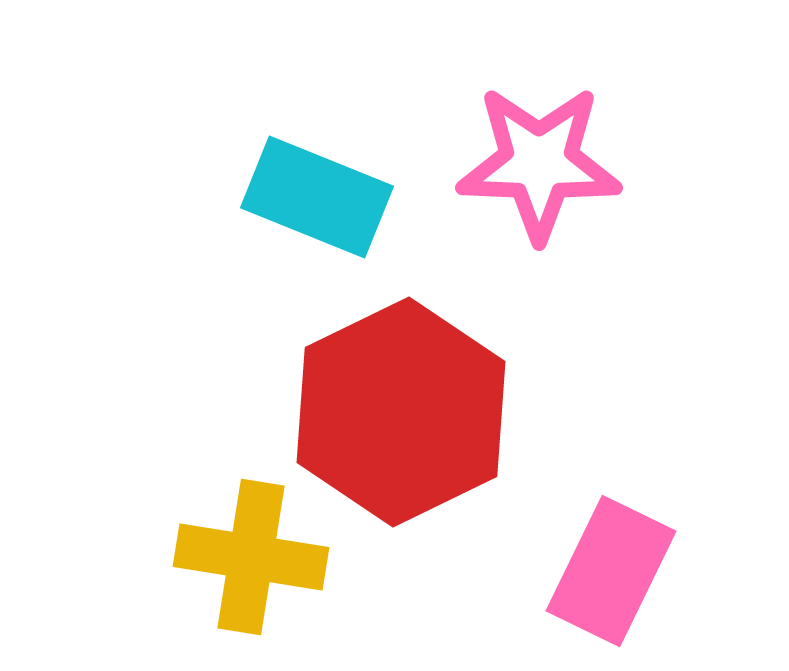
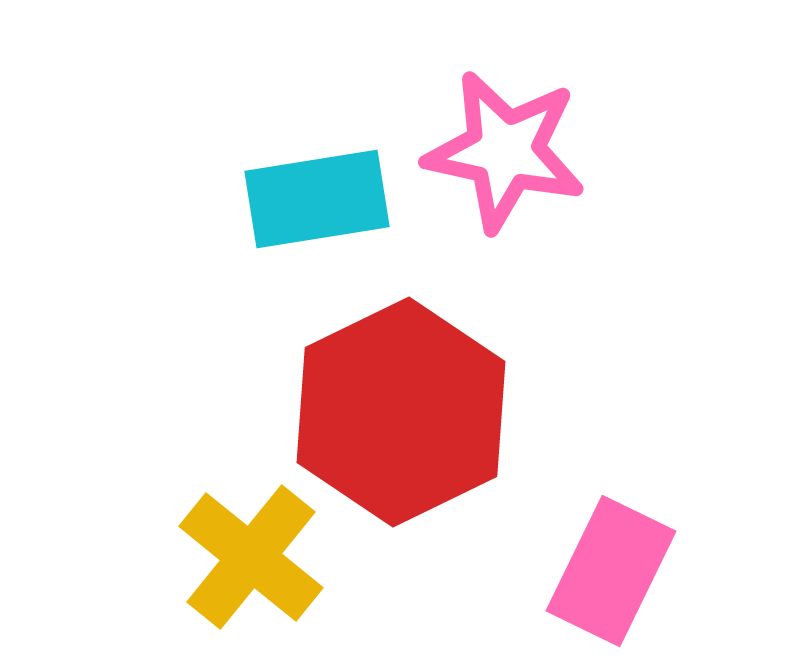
pink star: moved 34 px left, 12 px up; rotated 10 degrees clockwise
cyan rectangle: moved 2 px down; rotated 31 degrees counterclockwise
yellow cross: rotated 30 degrees clockwise
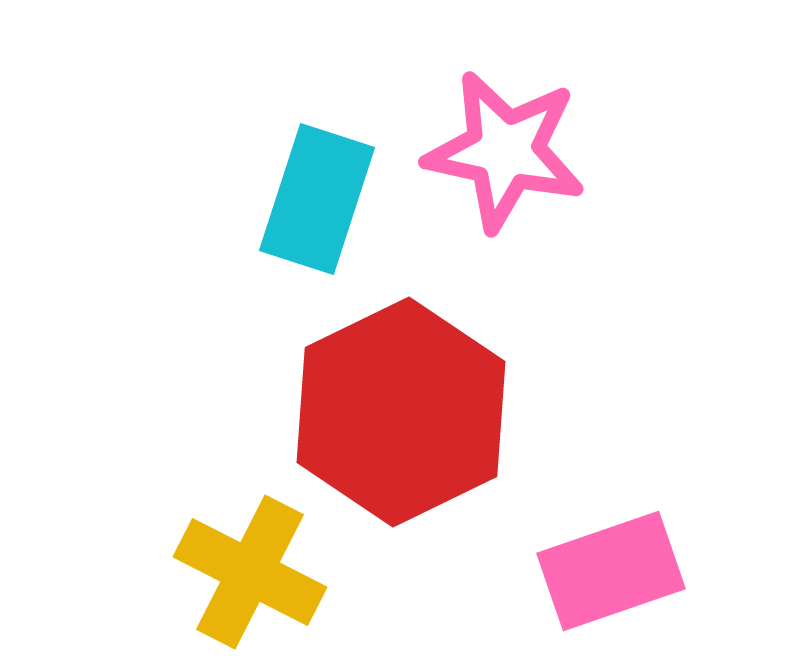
cyan rectangle: rotated 63 degrees counterclockwise
yellow cross: moved 1 px left, 15 px down; rotated 12 degrees counterclockwise
pink rectangle: rotated 45 degrees clockwise
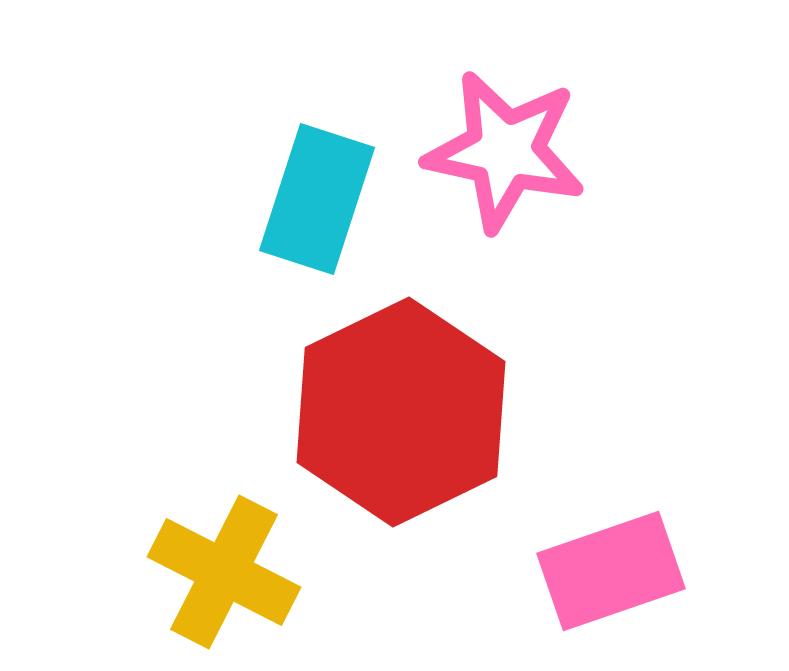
yellow cross: moved 26 px left
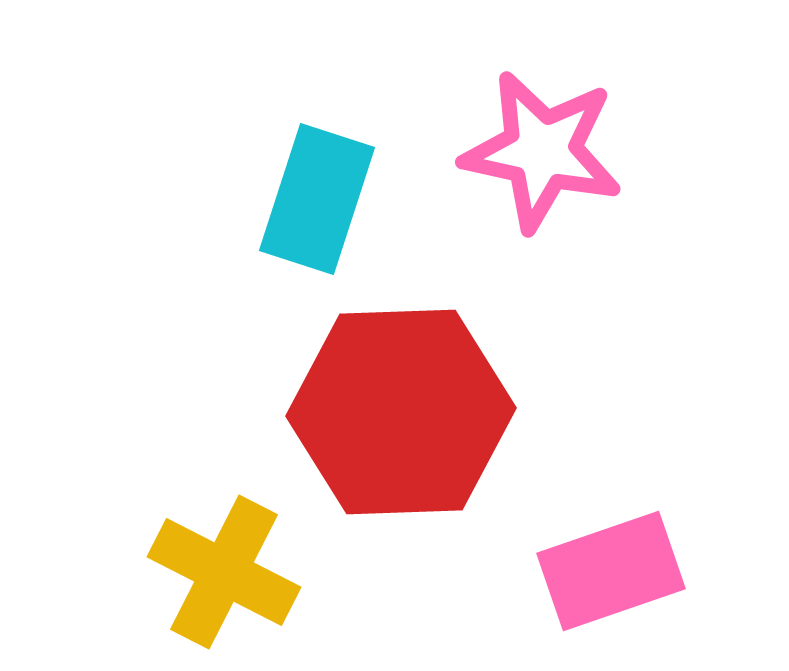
pink star: moved 37 px right
red hexagon: rotated 24 degrees clockwise
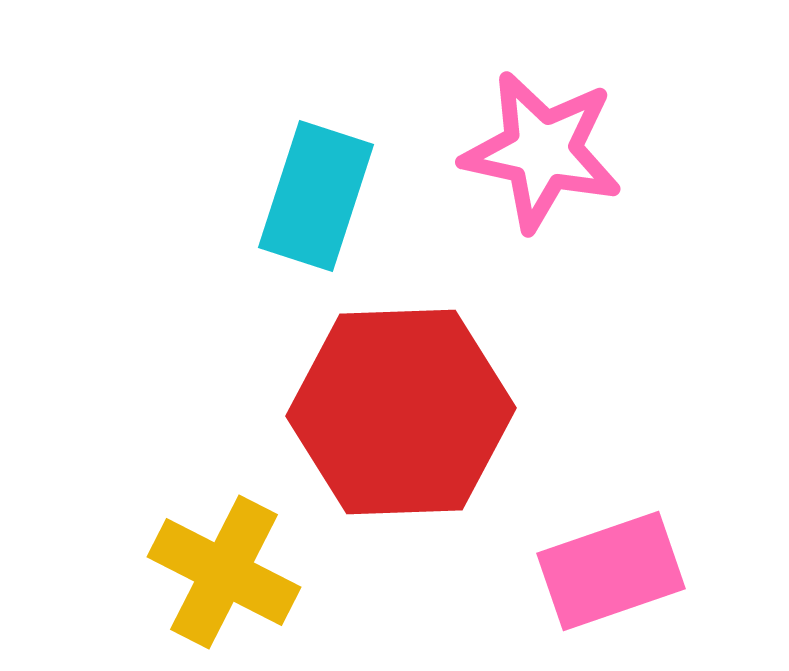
cyan rectangle: moved 1 px left, 3 px up
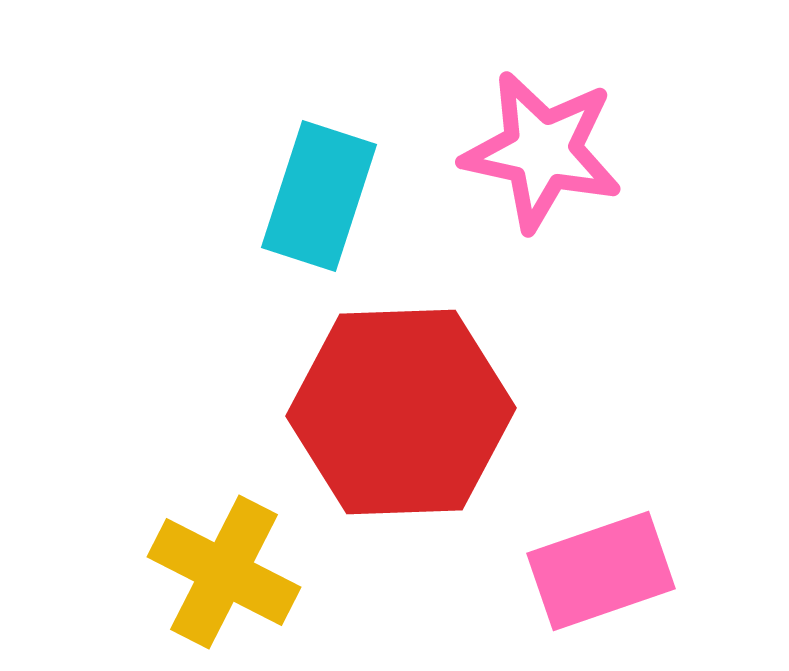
cyan rectangle: moved 3 px right
pink rectangle: moved 10 px left
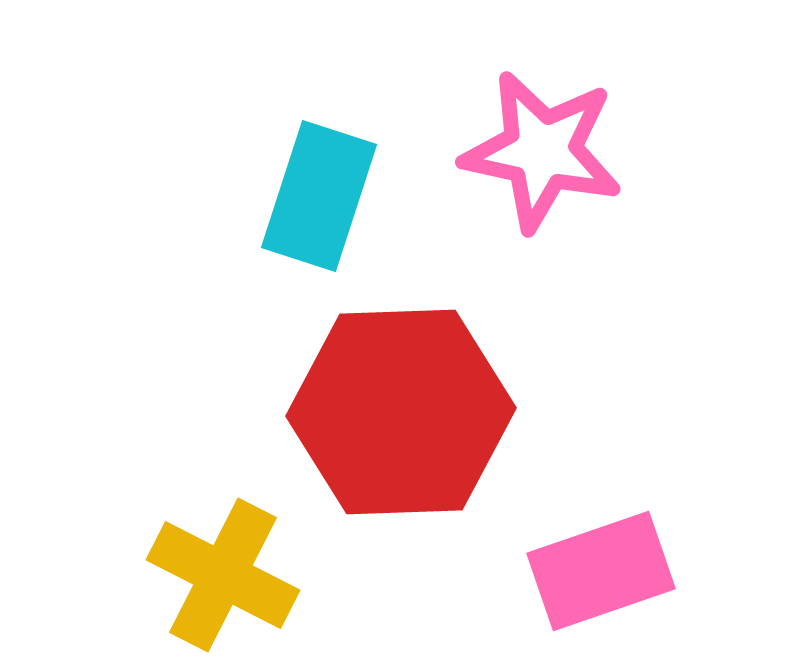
yellow cross: moved 1 px left, 3 px down
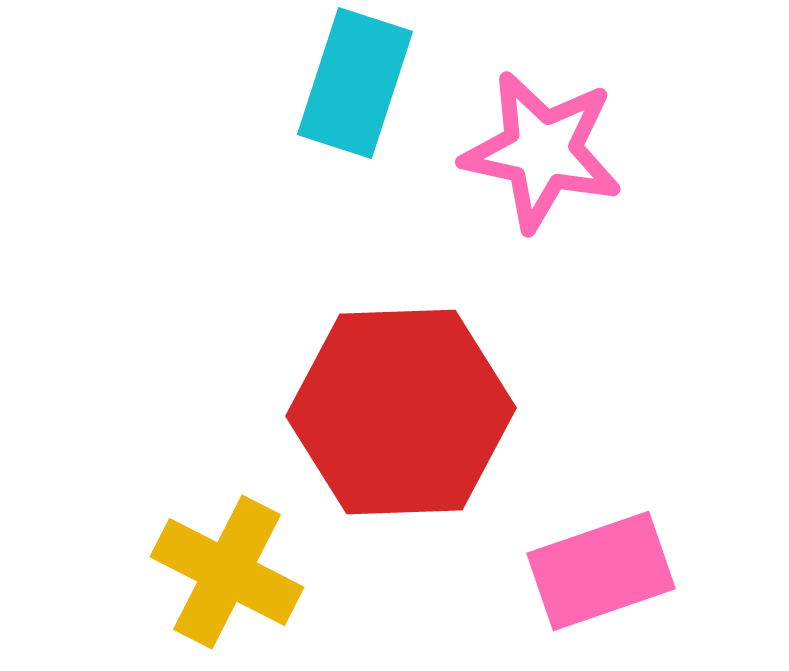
cyan rectangle: moved 36 px right, 113 px up
yellow cross: moved 4 px right, 3 px up
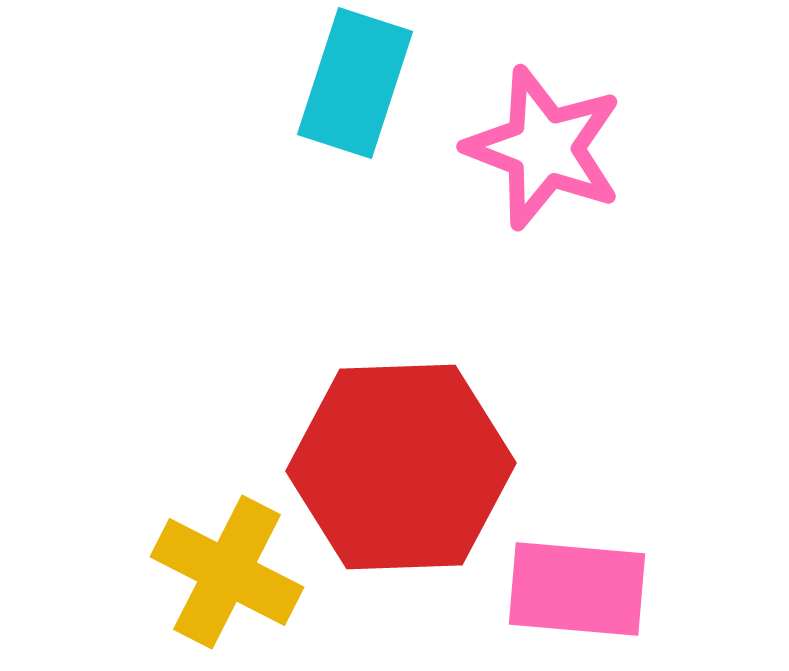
pink star: moved 2 px right, 3 px up; rotated 9 degrees clockwise
red hexagon: moved 55 px down
pink rectangle: moved 24 px left, 18 px down; rotated 24 degrees clockwise
